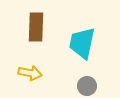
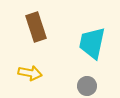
brown rectangle: rotated 20 degrees counterclockwise
cyan trapezoid: moved 10 px right
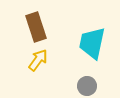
yellow arrow: moved 8 px right, 13 px up; rotated 65 degrees counterclockwise
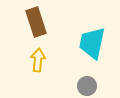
brown rectangle: moved 5 px up
yellow arrow: rotated 30 degrees counterclockwise
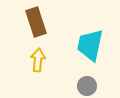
cyan trapezoid: moved 2 px left, 2 px down
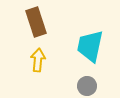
cyan trapezoid: moved 1 px down
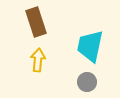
gray circle: moved 4 px up
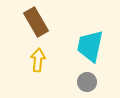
brown rectangle: rotated 12 degrees counterclockwise
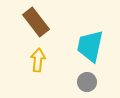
brown rectangle: rotated 8 degrees counterclockwise
